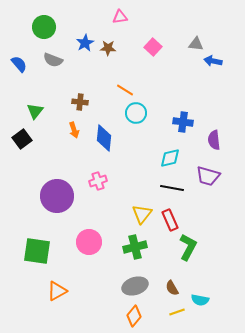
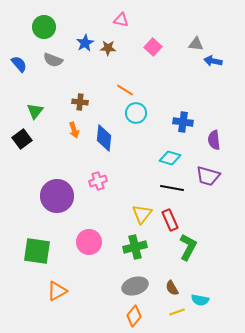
pink triangle: moved 1 px right, 3 px down; rotated 21 degrees clockwise
cyan diamond: rotated 30 degrees clockwise
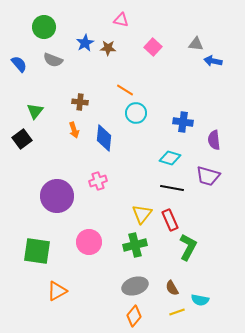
green cross: moved 2 px up
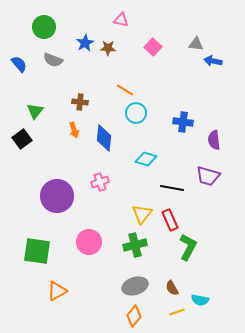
cyan diamond: moved 24 px left, 1 px down
pink cross: moved 2 px right, 1 px down
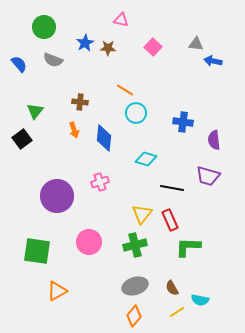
green L-shape: rotated 116 degrees counterclockwise
yellow line: rotated 14 degrees counterclockwise
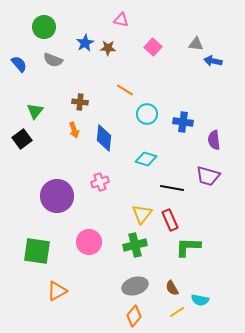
cyan circle: moved 11 px right, 1 px down
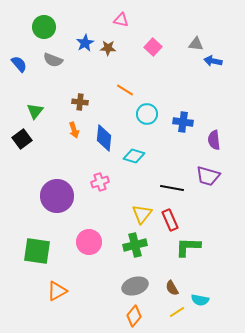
cyan diamond: moved 12 px left, 3 px up
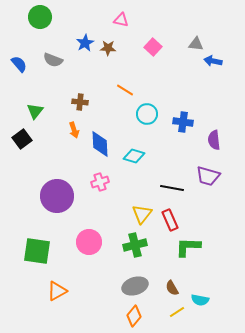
green circle: moved 4 px left, 10 px up
blue diamond: moved 4 px left, 6 px down; rotated 8 degrees counterclockwise
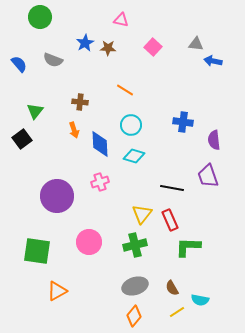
cyan circle: moved 16 px left, 11 px down
purple trapezoid: rotated 55 degrees clockwise
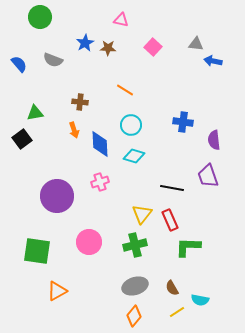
green triangle: moved 2 px down; rotated 42 degrees clockwise
